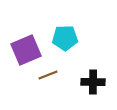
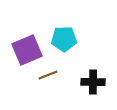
cyan pentagon: moved 1 px left, 1 px down
purple square: moved 1 px right
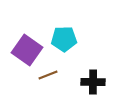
purple square: rotated 32 degrees counterclockwise
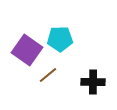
cyan pentagon: moved 4 px left
brown line: rotated 18 degrees counterclockwise
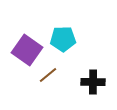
cyan pentagon: moved 3 px right
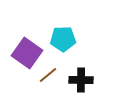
purple square: moved 3 px down
black cross: moved 12 px left, 2 px up
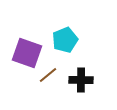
cyan pentagon: moved 2 px right, 1 px down; rotated 20 degrees counterclockwise
purple square: rotated 16 degrees counterclockwise
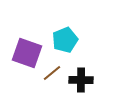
brown line: moved 4 px right, 2 px up
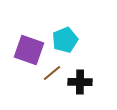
purple square: moved 2 px right, 3 px up
black cross: moved 1 px left, 2 px down
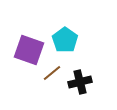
cyan pentagon: rotated 15 degrees counterclockwise
black cross: rotated 15 degrees counterclockwise
